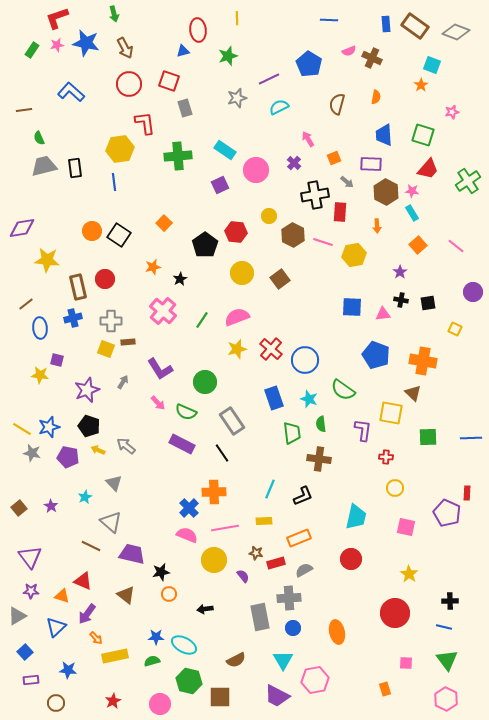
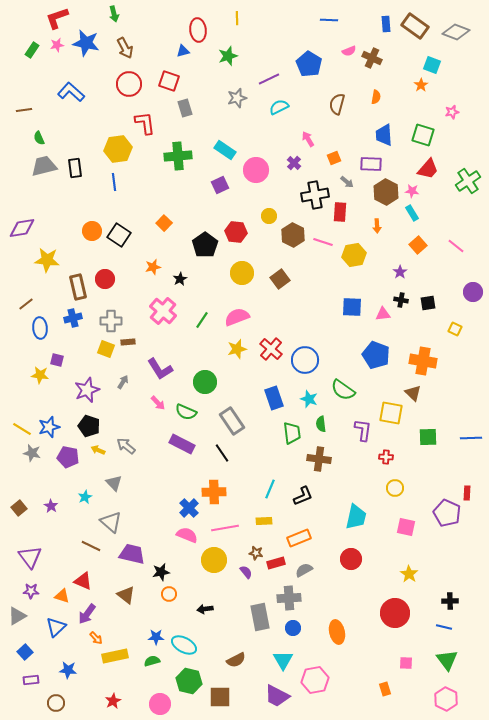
yellow hexagon at (120, 149): moved 2 px left
purple semicircle at (243, 576): moved 3 px right, 4 px up
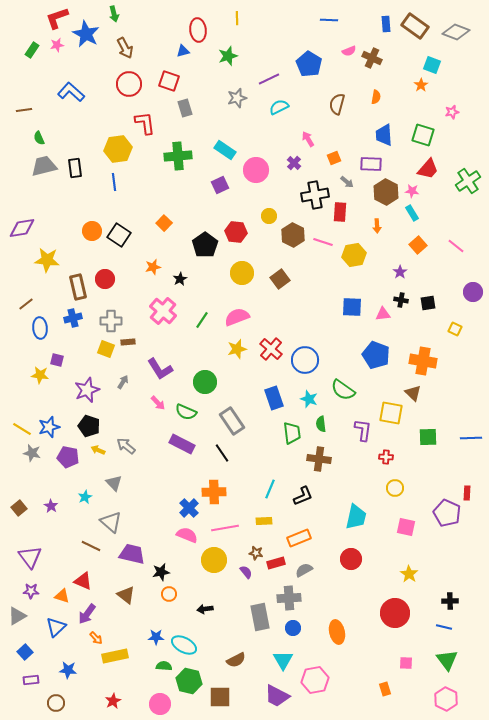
blue star at (86, 43): moved 9 px up; rotated 16 degrees clockwise
green semicircle at (152, 661): moved 12 px right, 5 px down; rotated 21 degrees clockwise
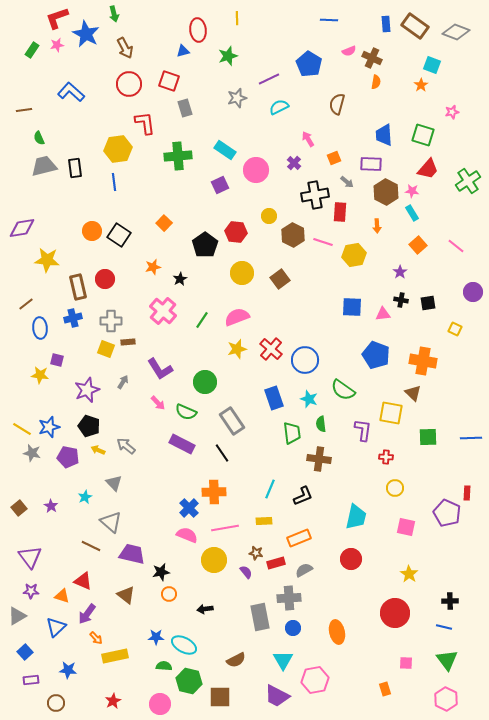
orange semicircle at (376, 97): moved 15 px up
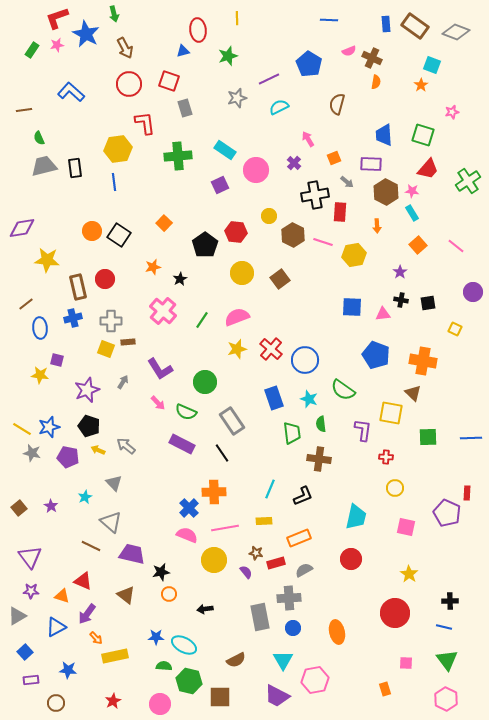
blue triangle at (56, 627): rotated 15 degrees clockwise
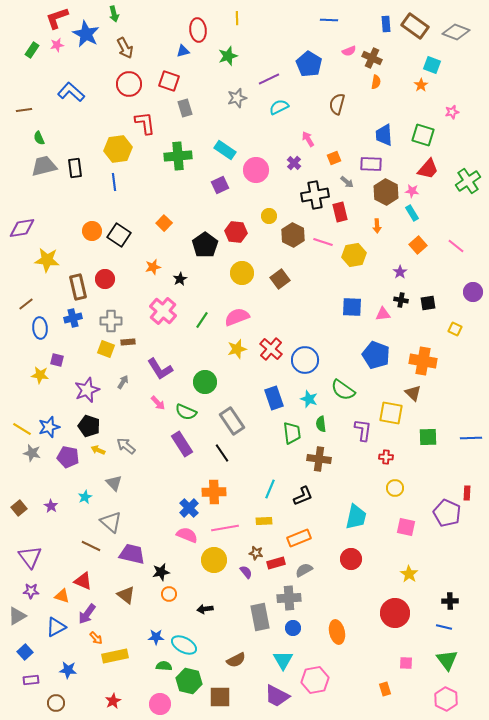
red rectangle at (340, 212): rotated 18 degrees counterclockwise
purple rectangle at (182, 444): rotated 30 degrees clockwise
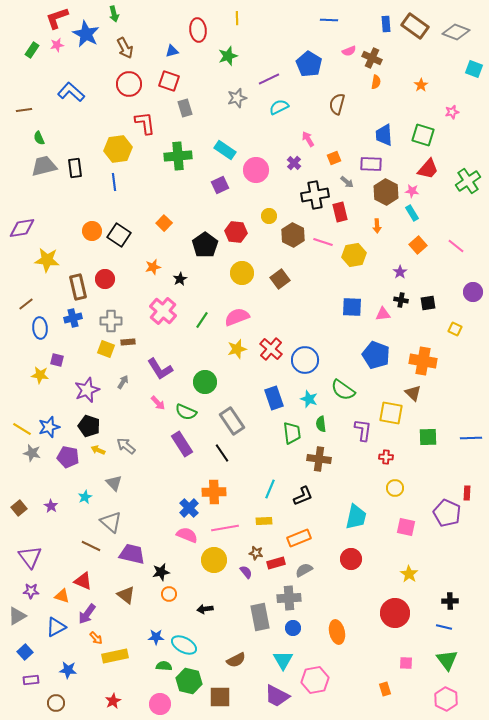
blue triangle at (183, 51): moved 11 px left
cyan square at (432, 65): moved 42 px right, 4 px down
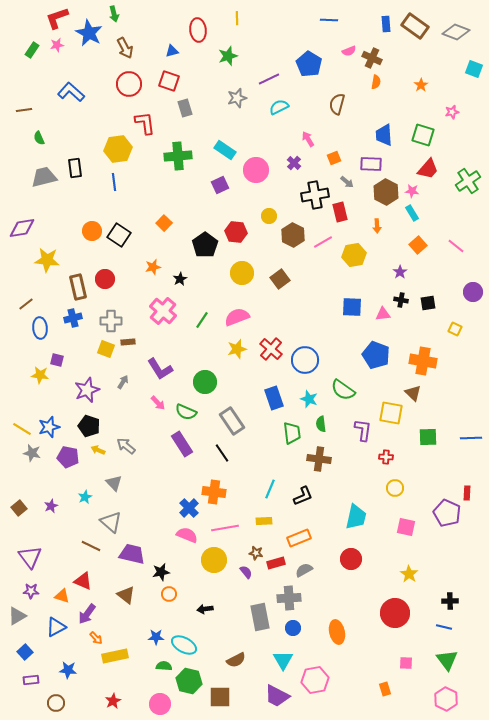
blue star at (86, 34): moved 3 px right, 1 px up
gray trapezoid at (44, 166): moved 11 px down
pink line at (323, 242): rotated 48 degrees counterclockwise
orange cross at (214, 492): rotated 10 degrees clockwise
purple star at (51, 506): rotated 16 degrees clockwise
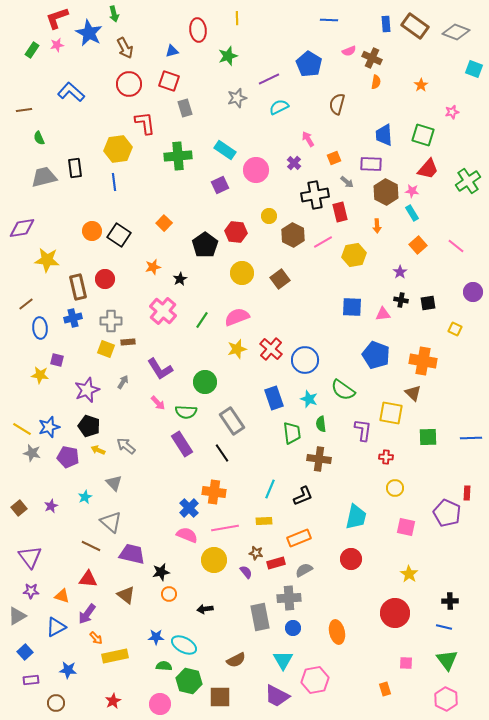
green semicircle at (186, 412): rotated 20 degrees counterclockwise
red triangle at (83, 581): moved 5 px right, 2 px up; rotated 18 degrees counterclockwise
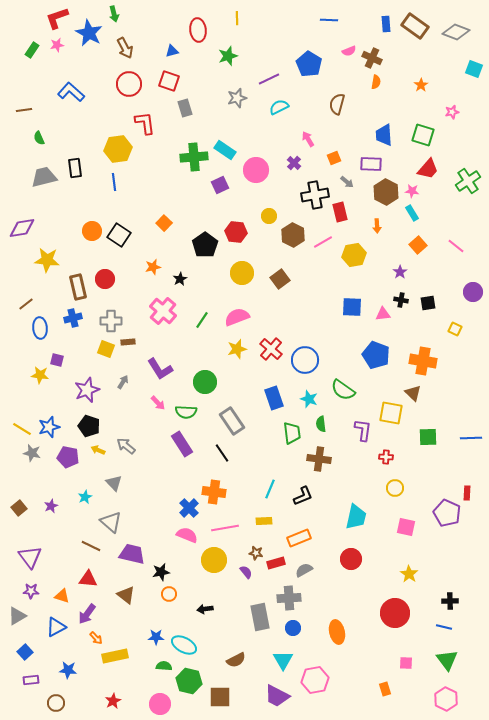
green cross at (178, 156): moved 16 px right, 1 px down
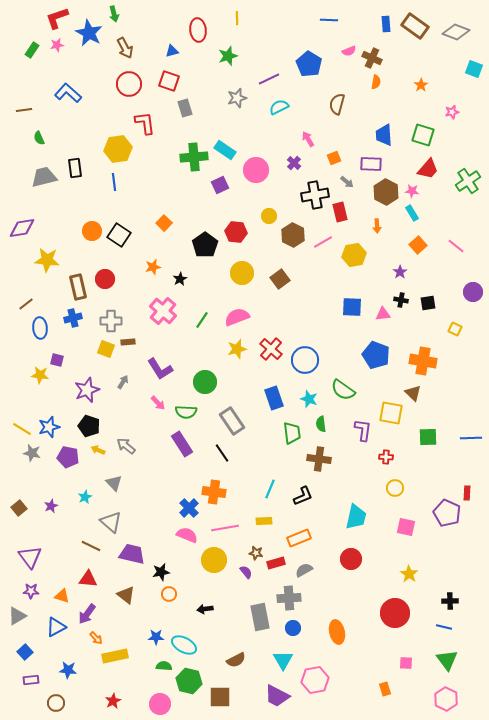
blue L-shape at (71, 92): moved 3 px left, 1 px down
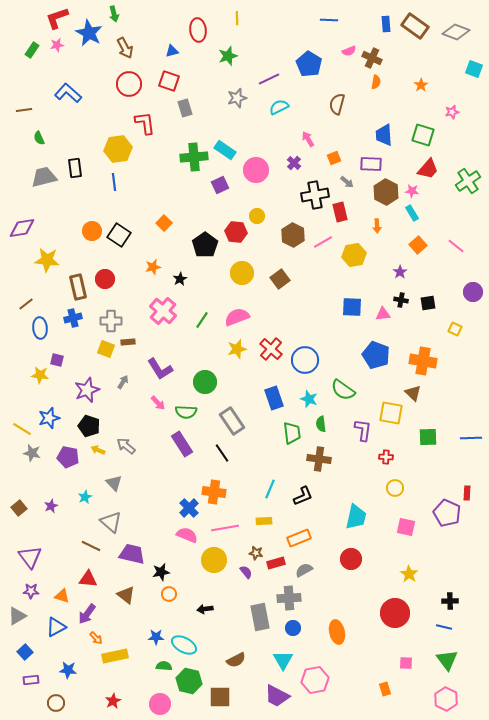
yellow circle at (269, 216): moved 12 px left
blue star at (49, 427): moved 9 px up
